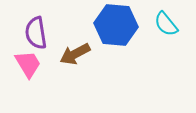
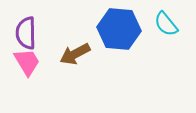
blue hexagon: moved 3 px right, 4 px down
purple semicircle: moved 10 px left; rotated 8 degrees clockwise
pink trapezoid: moved 1 px left, 2 px up
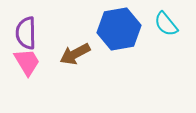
blue hexagon: rotated 15 degrees counterclockwise
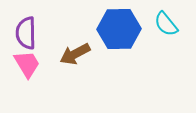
blue hexagon: rotated 9 degrees clockwise
pink trapezoid: moved 2 px down
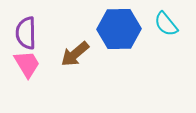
brown arrow: rotated 12 degrees counterclockwise
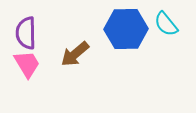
blue hexagon: moved 7 px right
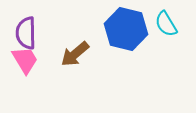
cyan semicircle: rotated 8 degrees clockwise
blue hexagon: rotated 15 degrees clockwise
pink trapezoid: moved 2 px left, 4 px up
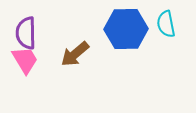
cyan semicircle: rotated 20 degrees clockwise
blue hexagon: rotated 15 degrees counterclockwise
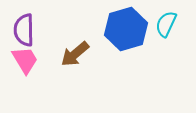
cyan semicircle: rotated 36 degrees clockwise
blue hexagon: rotated 15 degrees counterclockwise
purple semicircle: moved 2 px left, 3 px up
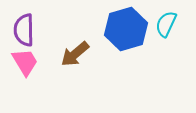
pink trapezoid: moved 2 px down
